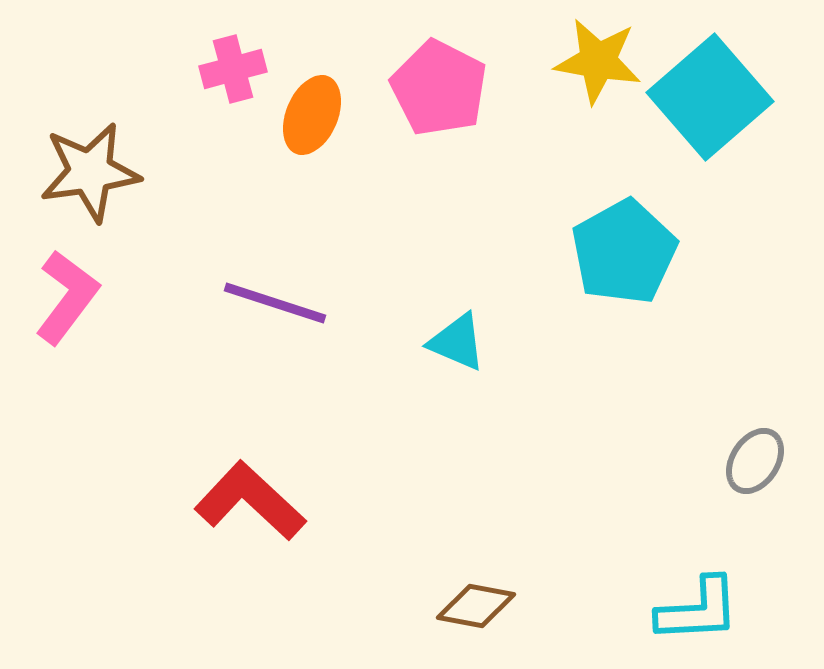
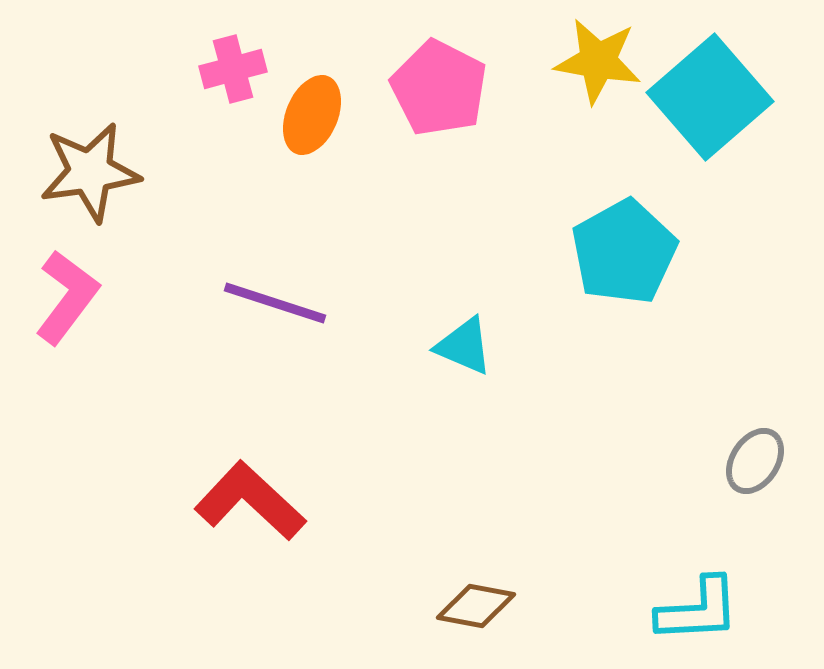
cyan triangle: moved 7 px right, 4 px down
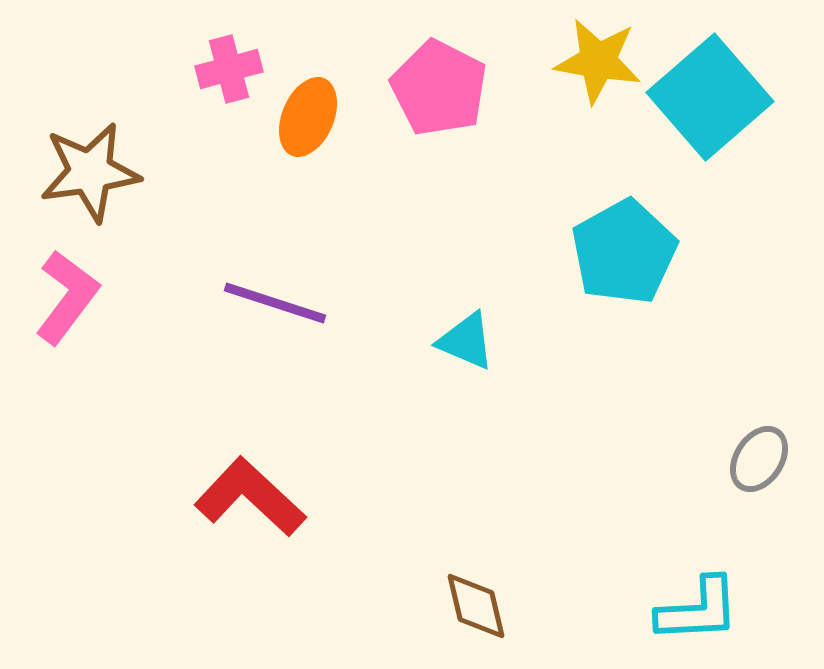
pink cross: moved 4 px left
orange ellipse: moved 4 px left, 2 px down
cyan triangle: moved 2 px right, 5 px up
gray ellipse: moved 4 px right, 2 px up
red L-shape: moved 4 px up
brown diamond: rotated 66 degrees clockwise
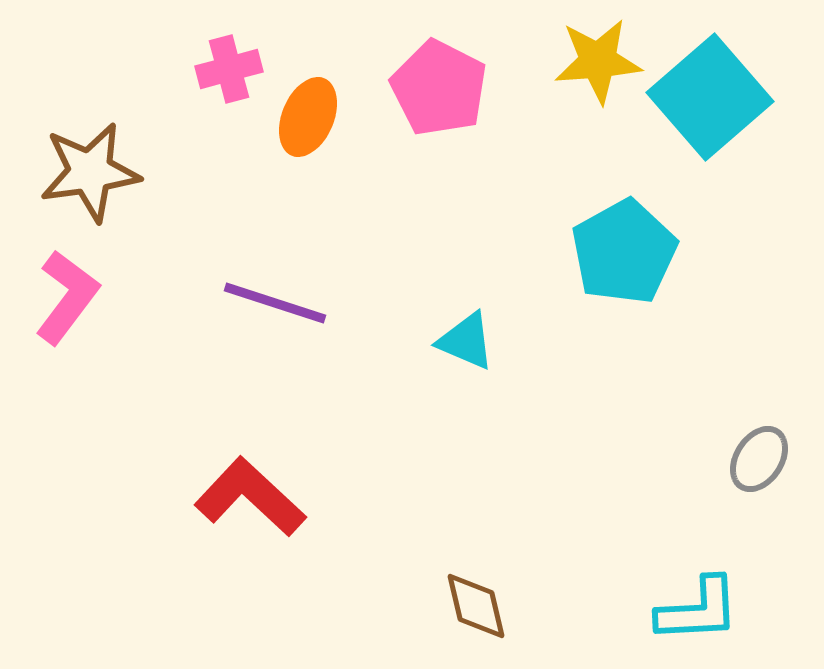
yellow star: rotated 14 degrees counterclockwise
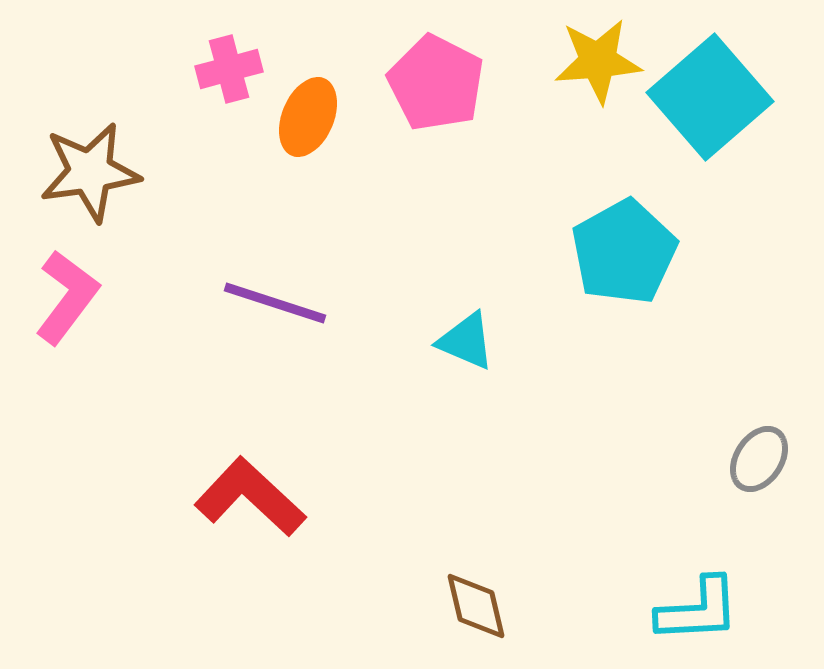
pink pentagon: moved 3 px left, 5 px up
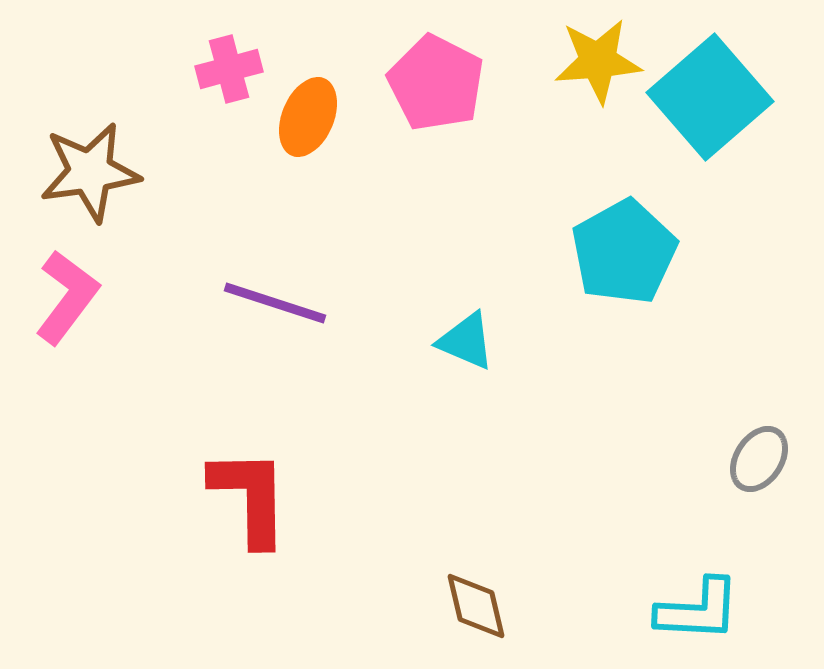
red L-shape: rotated 46 degrees clockwise
cyan L-shape: rotated 6 degrees clockwise
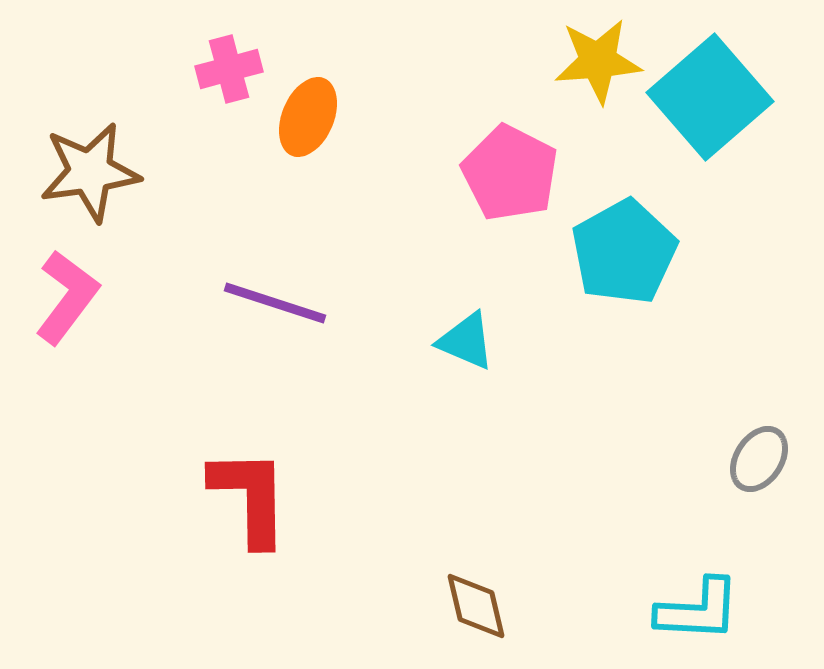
pink pentagon: moved 74 px right, 90 px down
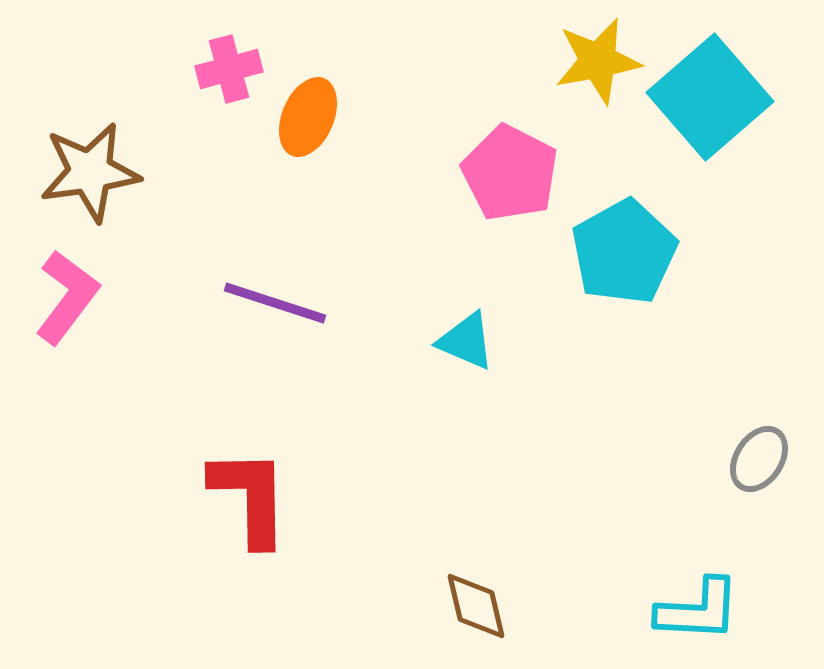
yellow star: rotated 6 degrees counterclockwise
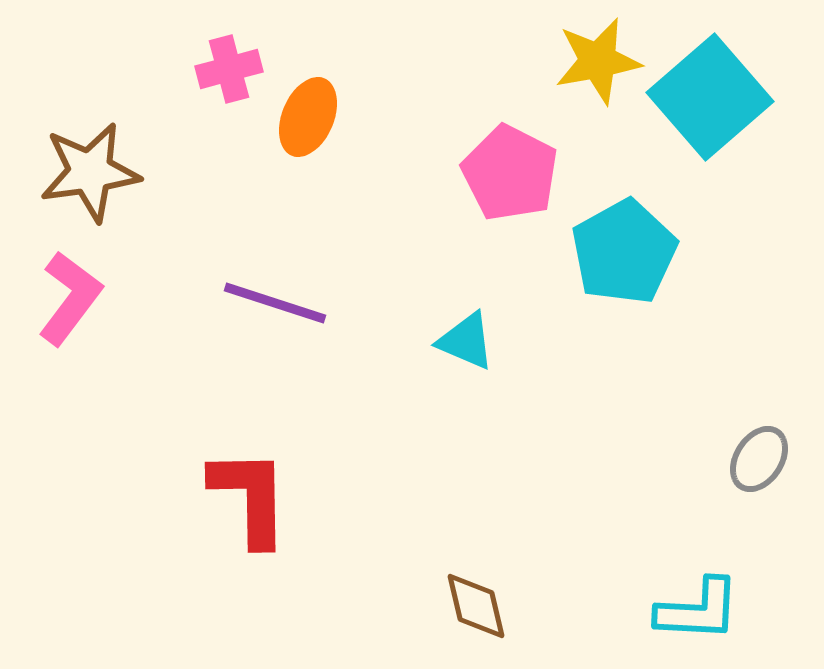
pink L-shape: moved 3 px right, 1 px down
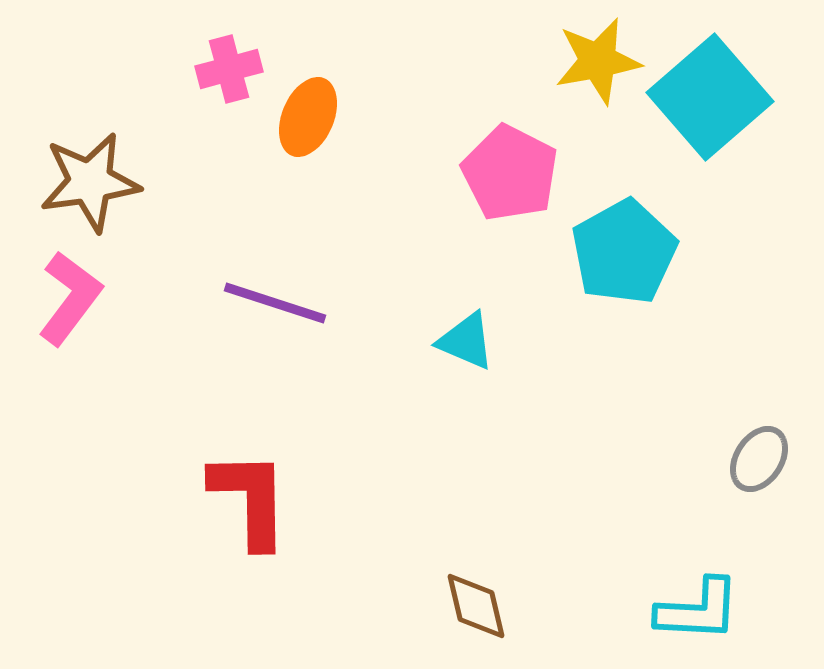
brown star: moved 10 px down
red L-shape: moved 2 px down
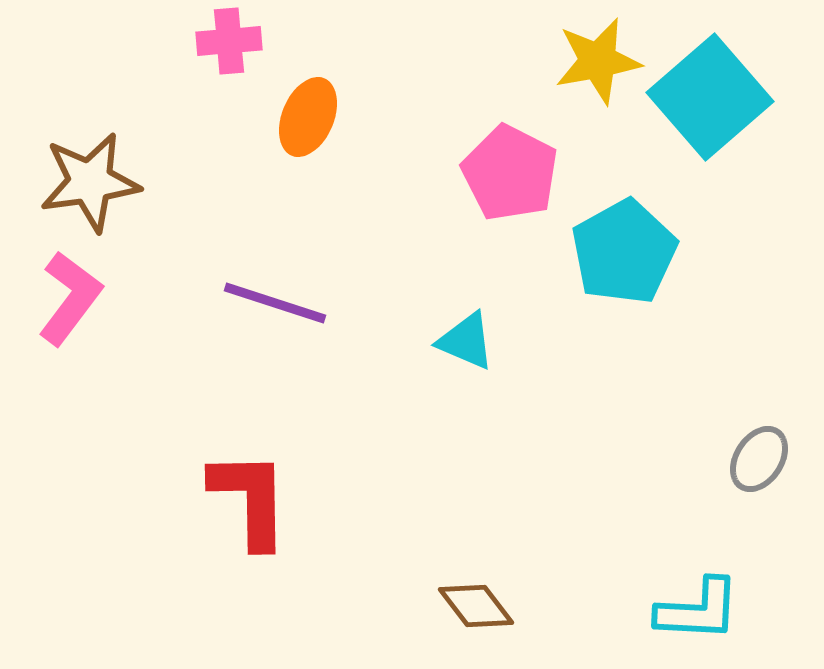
pink cross: moved 28 px up; rotated 10 degrees clockwise
brown diamond: rotated 24 degrees counterclockwise
